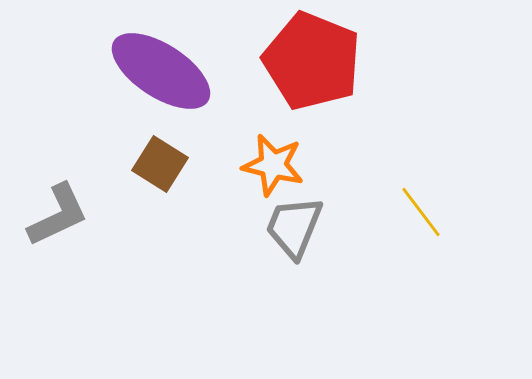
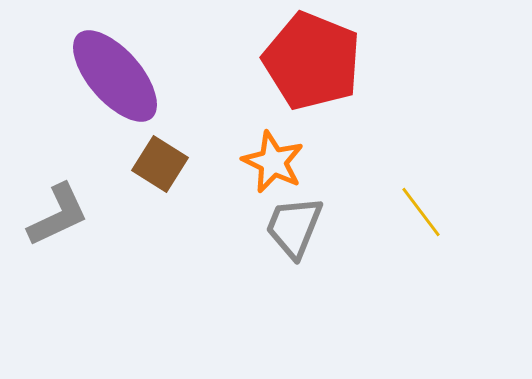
purple ellipse: moved 46 px left, 5 px down; rotated 16 degrees clockwise
orange star: moved 3 px up; rotated 12 degrees clockwise
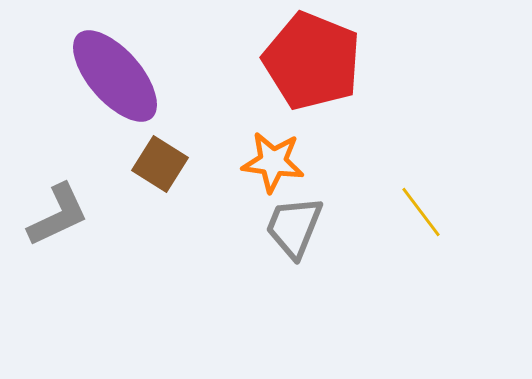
orange star: rotated 18 degrees counterclockwise
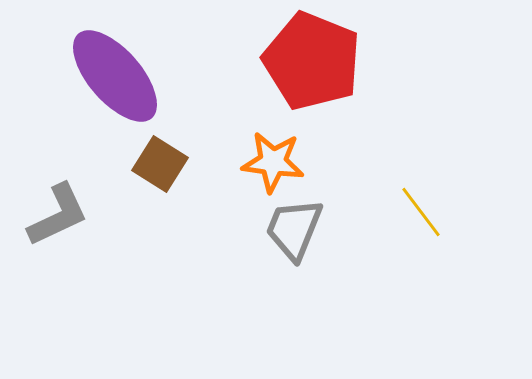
gray trapezoid: moved 2 px down
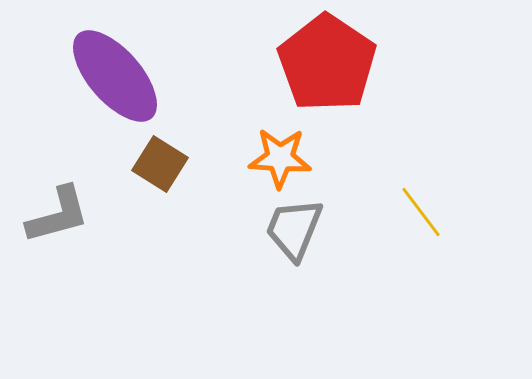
red pentagon: moved 15 px right, 2 px down; rotated 12 degrees clockwise
orange star: moved 7 px right, 4 px up; rotated 4 degrees counterclockwise
gray L-shape: rotated 10 degrees clockwise
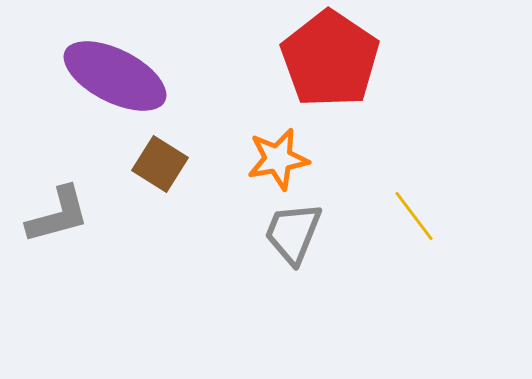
red pentagon: moved 3 px right, 4 px up
purple ellipse: rotated 22 degrees counterclockwise
orange star: moved 2 px left, 1 px down; rotated 14 degrees counterclockwise
yellow line: moved 7 px left, 4 px down
gray trapezoid: moved 1 px left, 4 px down
